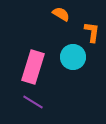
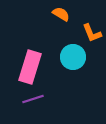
orange L-shape: moved 1 px down; rotated 150 degrees clockwise
pink rectangle: moved 3 px left
purple line: moved 3 px up; rotated 50 degrees counterclockwise
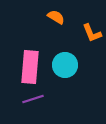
orange semicircle: moved 5 px left, 3 px down
cyan circle: moved 8 px left, 8 px down
pink rectangle: rotated 12 degrees counterclockwise
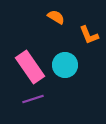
orange L-shape: moved 3 px left, 2 px down
pink rectangle: rotated 40 degrees counterclockwise
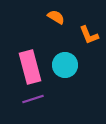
pink rectangle: rotated 20 degrees clockwise
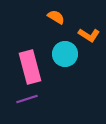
orange L-shape: rotated 35 degrees counterclockwise
cyan circle: moved 11 px up
purple line: moved 6 px left
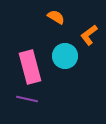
orange L-shape: rotated 110 degrees clockwise
cyan circle: moved 2 px down
purple line: rotated 30 degrees clockwise
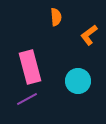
orange semicircle: rotated 54 degrees clockwise
cyan circle: moved 13 px right, 25 px down
purple line: rotated 40 degrees counterclockwise
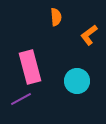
cyan circle: moved 1 px left
purple line: moved 6 px left
